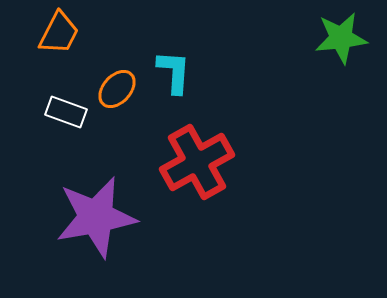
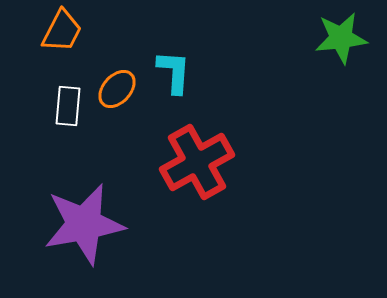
orange trapezoid: moved 3 px right, 2 px up
white rectangle: moved 2 px right, 6 px up; rotated 75 degrees clockwise
purple star: moved 12 px left, 7 px down
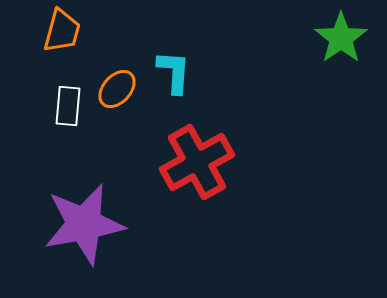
orange trapezoid: rotated 12 degrees counterclockwise
green star: rotated 28 degrees counterclockwise
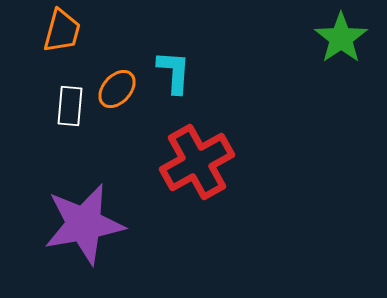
white rectangle: moved 2 px right
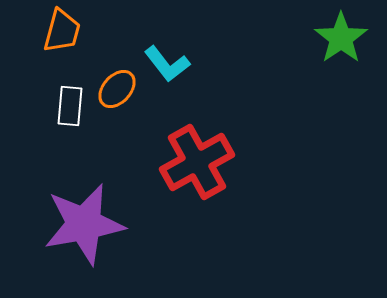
cyan L-shape: moved 7 px left, 8 px up; rotated 138 degrees clockwise
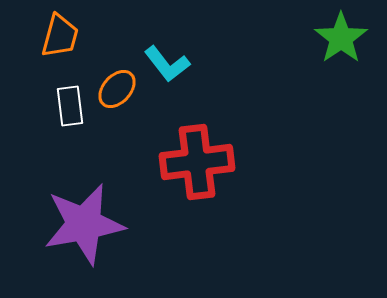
orange trapezoid: moved 2 px left, 5 px down
white rectangle: rotated 12 degrees counterclockwise
red cross: rotated 22 degrees clockwise
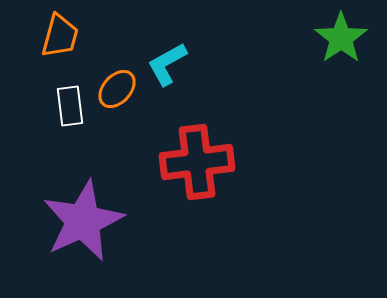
cyan L-shape: rotated 99 degrees clockwise
purple star: moved 1 px left, 3 px up; rotated 14 degrees counterclockwise
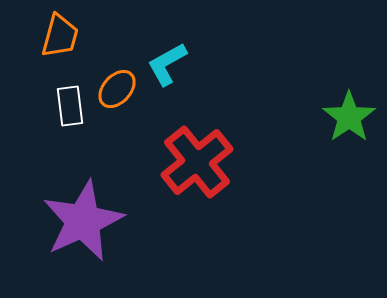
green star: moved 8 px right, 79 px down
red cross: rotated 32 degrees counterclockwise
